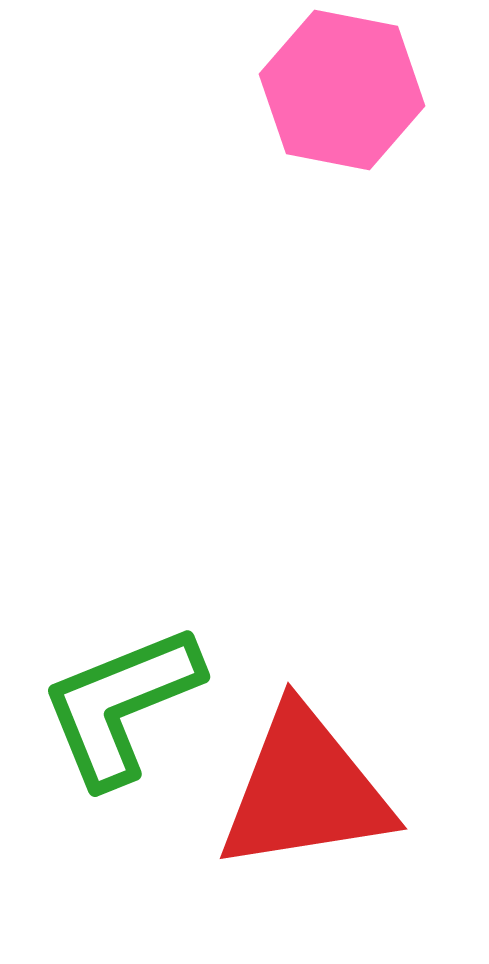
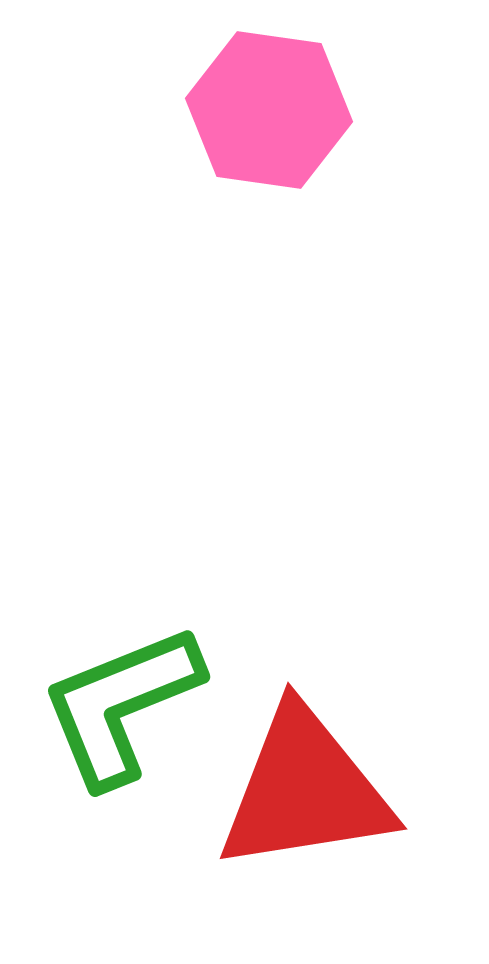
pink hexagon: moved 73 px left, 20 px down; rotated 3 degrees counterclockwise
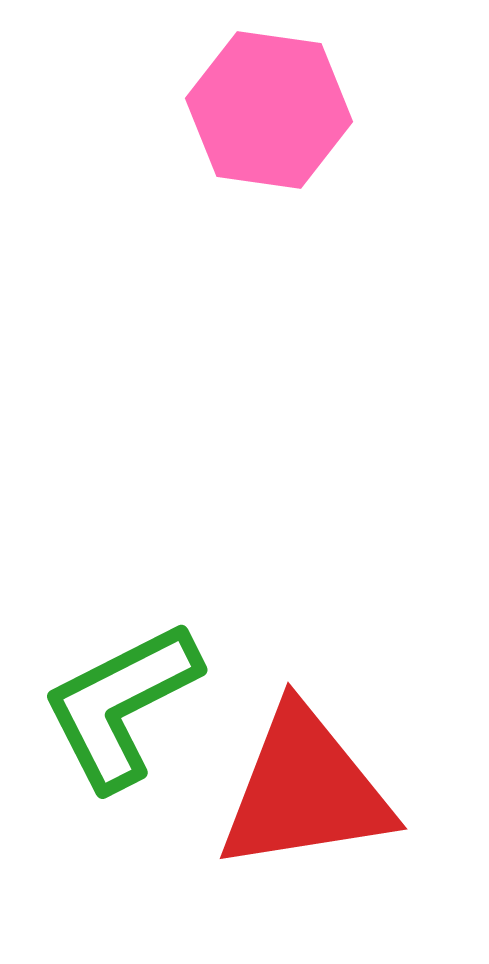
green L-shape: rotated 5 degrees counterclockwise
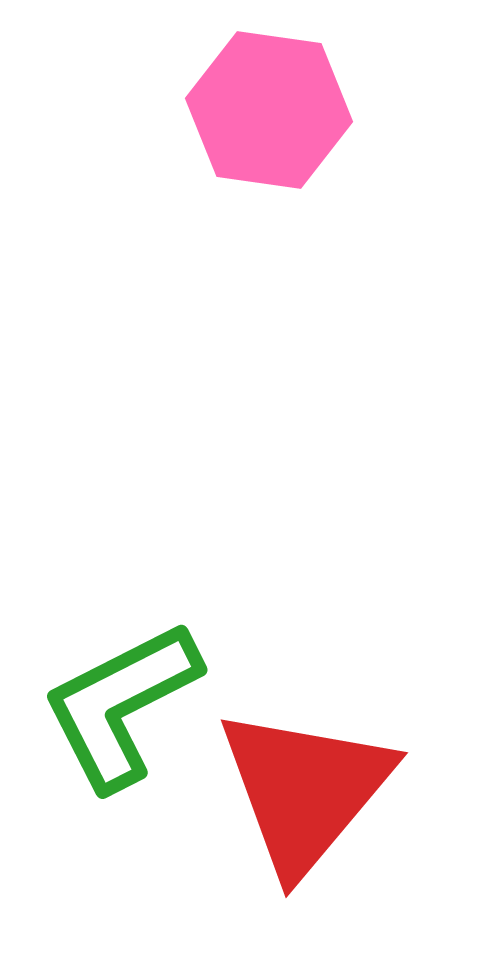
red triangle: rotated 41 degrees counterclockwise
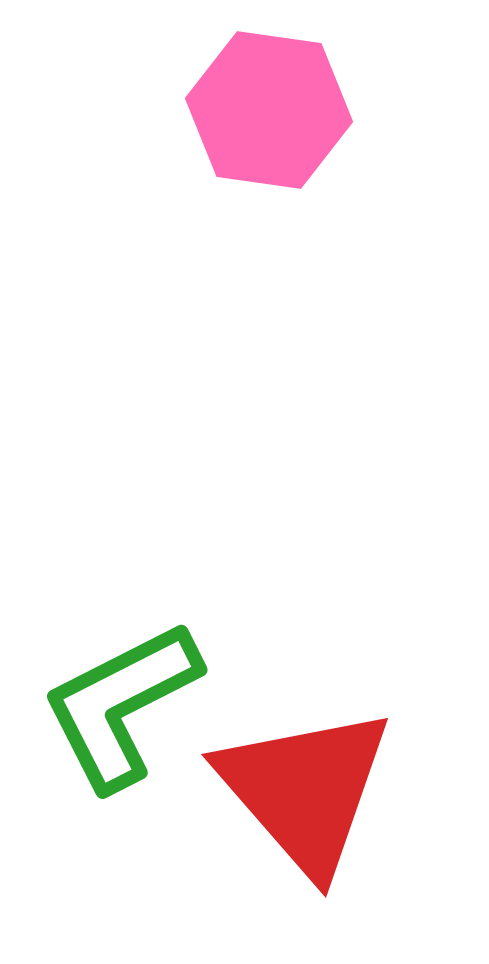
red triangle: rotated 21 degrees counterclockwise
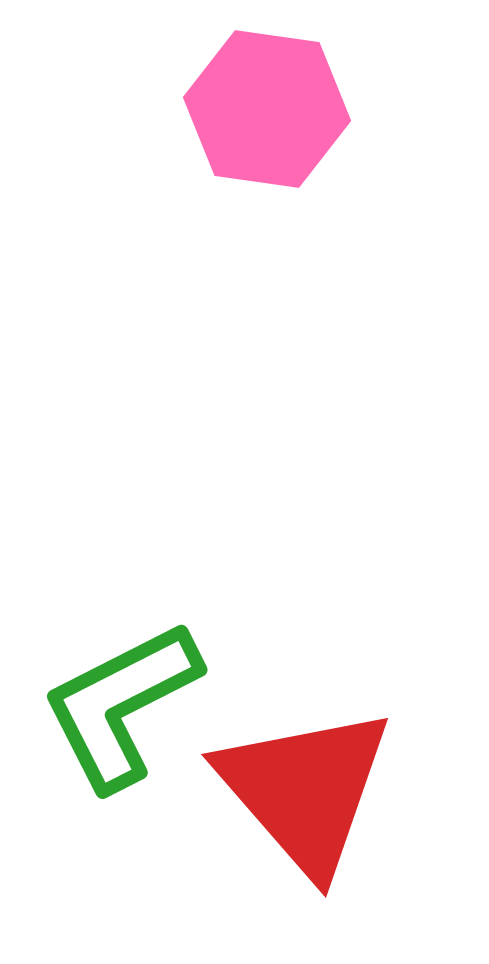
pink hexagon: moved 2 px left, 1 px up
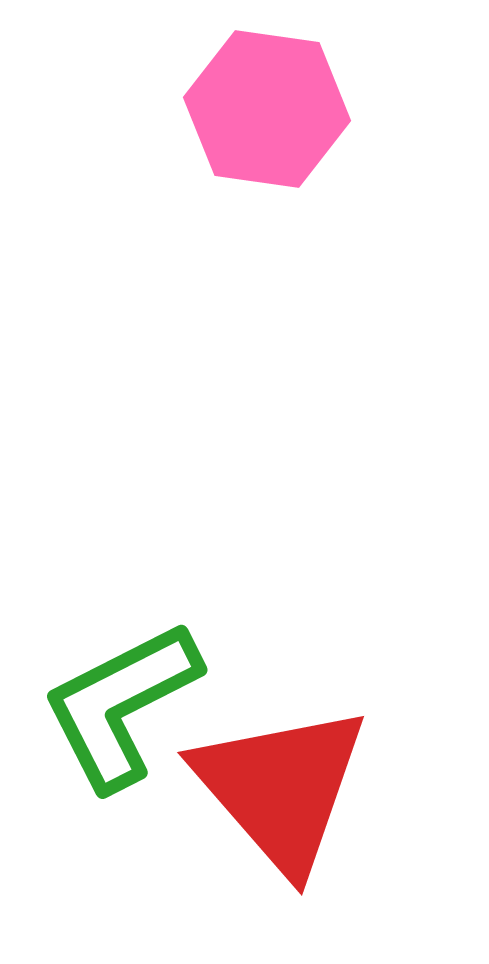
red triangle: moved 24 px left, 2 px up
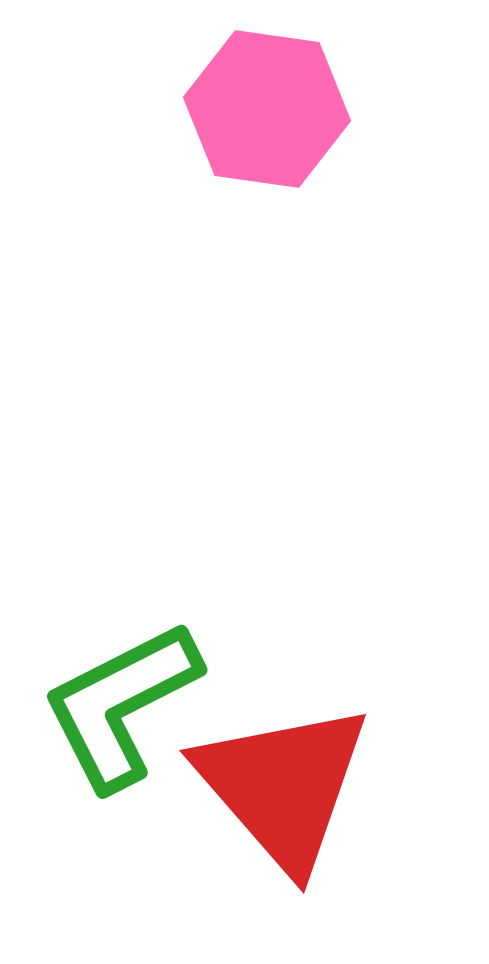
red triangle: moved 2 px right, 2 px up
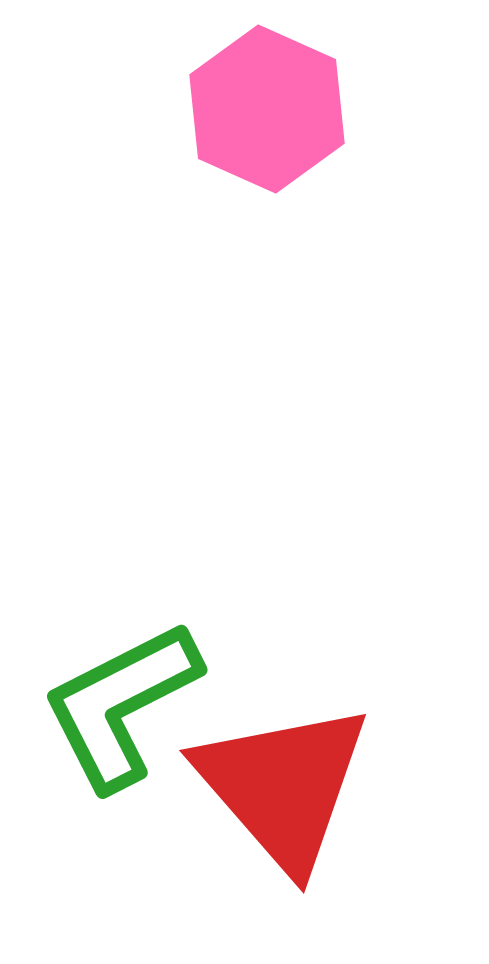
pink hexagon: rotated 16 degrees clockwise
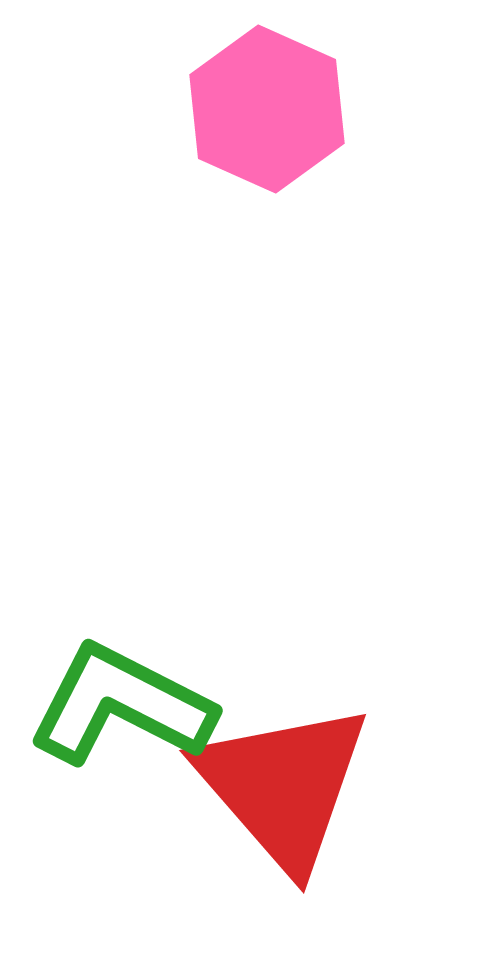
green L-shape: rotated 54 degrees clockwise
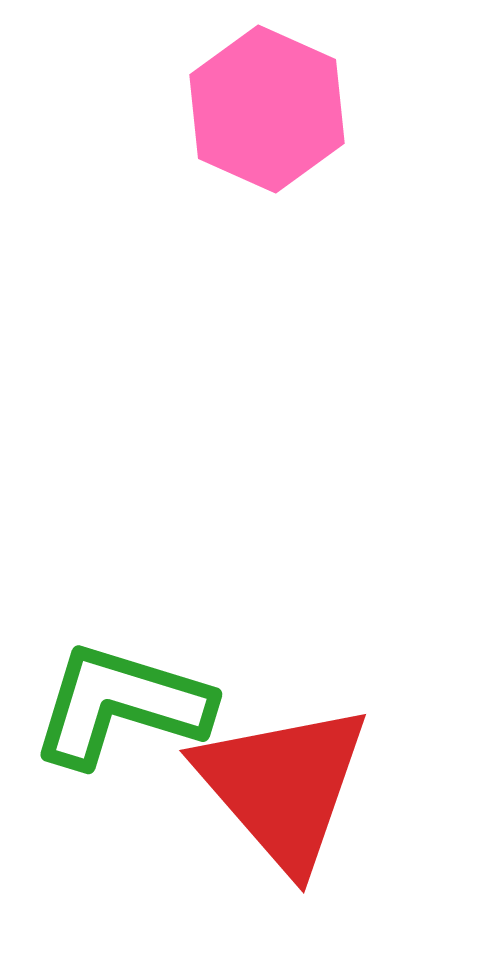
green L-shape: rotated 10 degrees counterclockwise
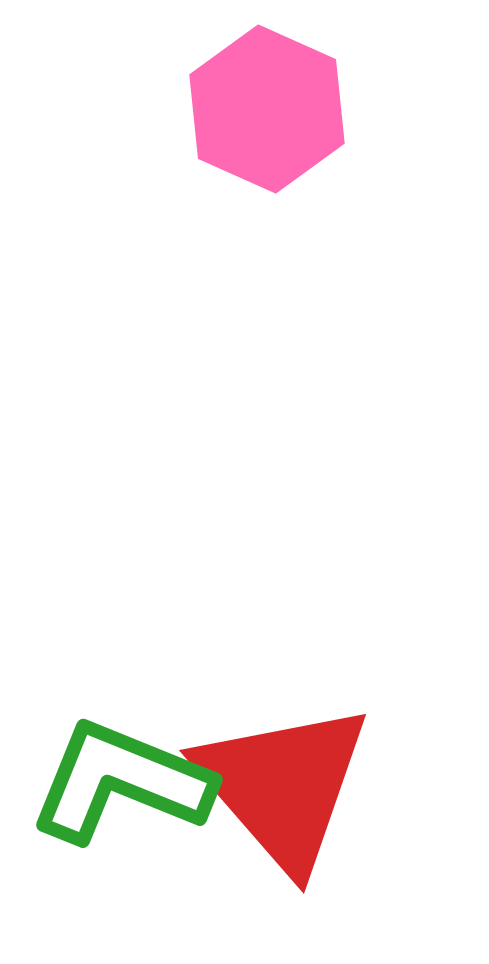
green L-shape: moved 77 px down; rotated 5 degrees clockwise
